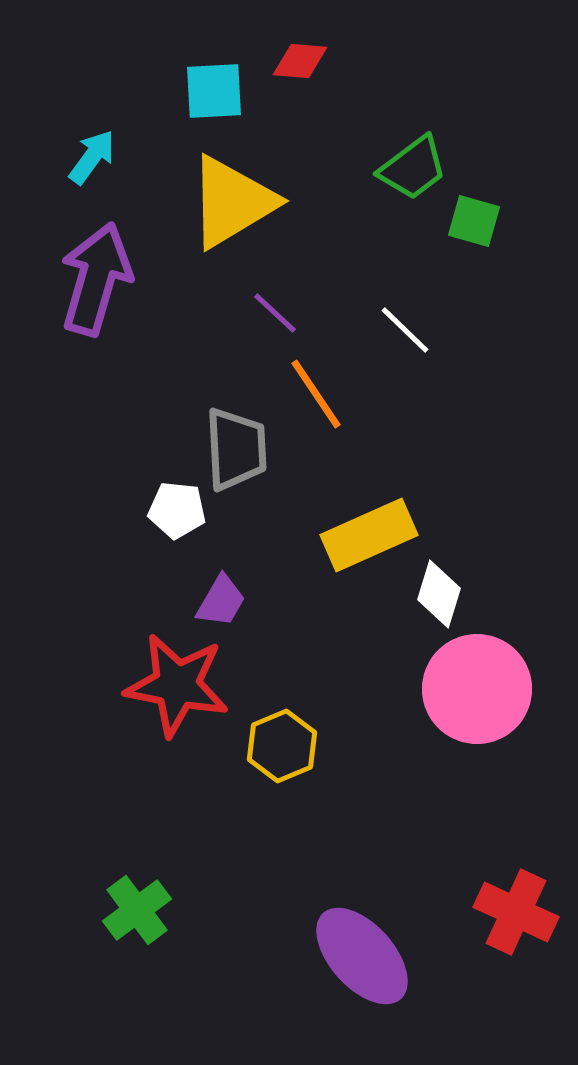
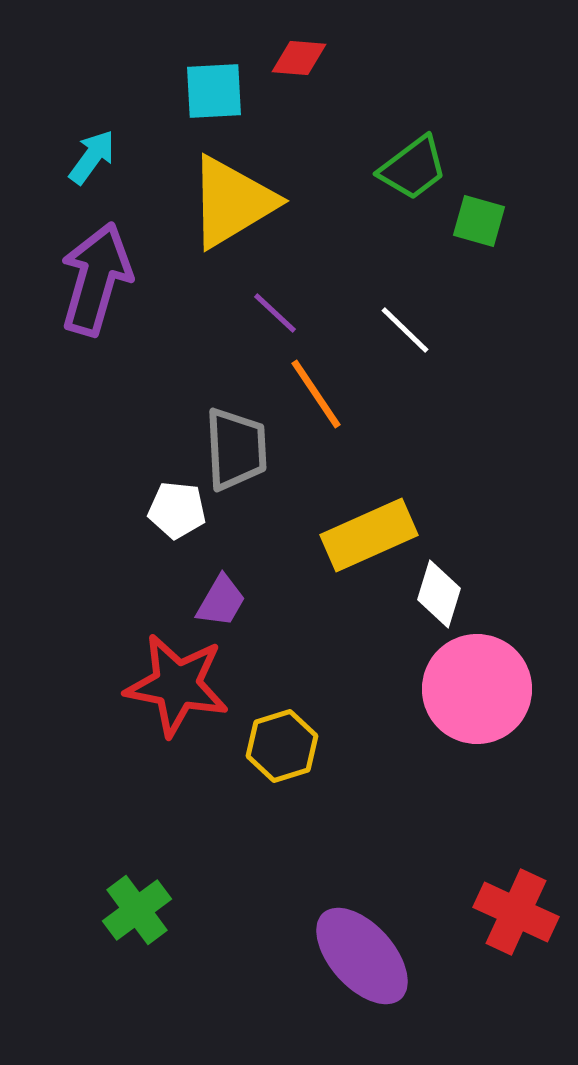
red diamond: moved 1 px left, 3 px up
green square: moved 5 px right
yellow hexagon: rotated 6 degrees clockwise
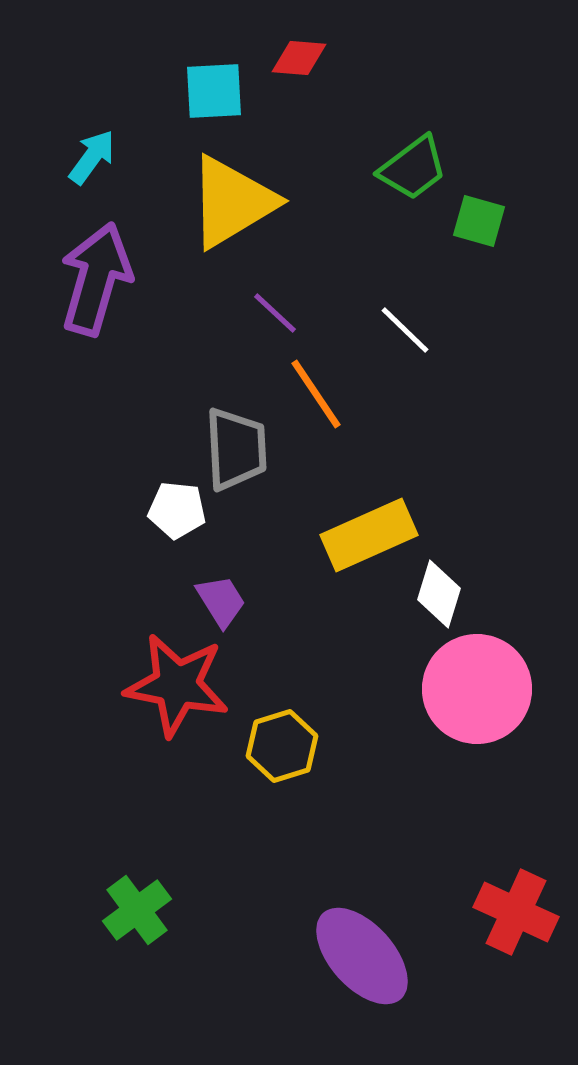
purple trapezoid: rotated 62 degrees counterclockwise
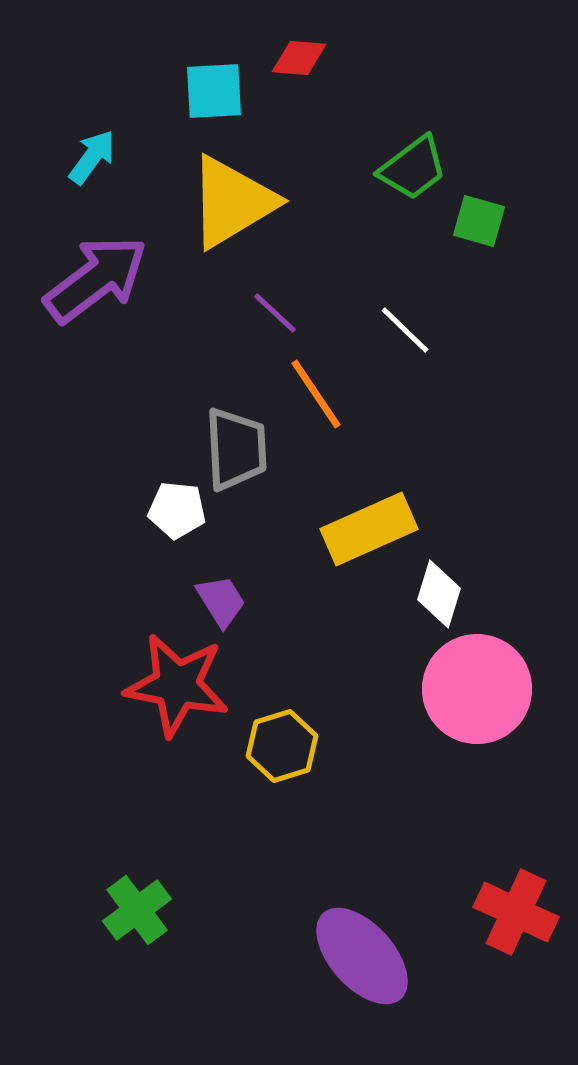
purple arrow: rotated 37 degrees clockwise
yellow rectangle: moved 6 px up
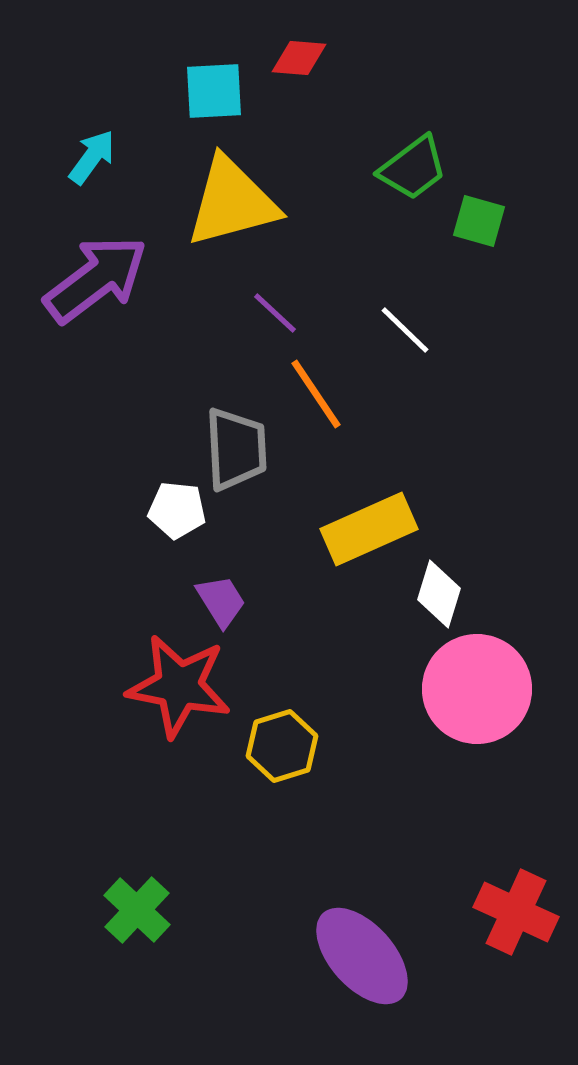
yellow triangle: rotated 16 degrees clockwise
red star: moved 2 px right, 1 px down
green cross: rotated 10 degrees counterclockwise
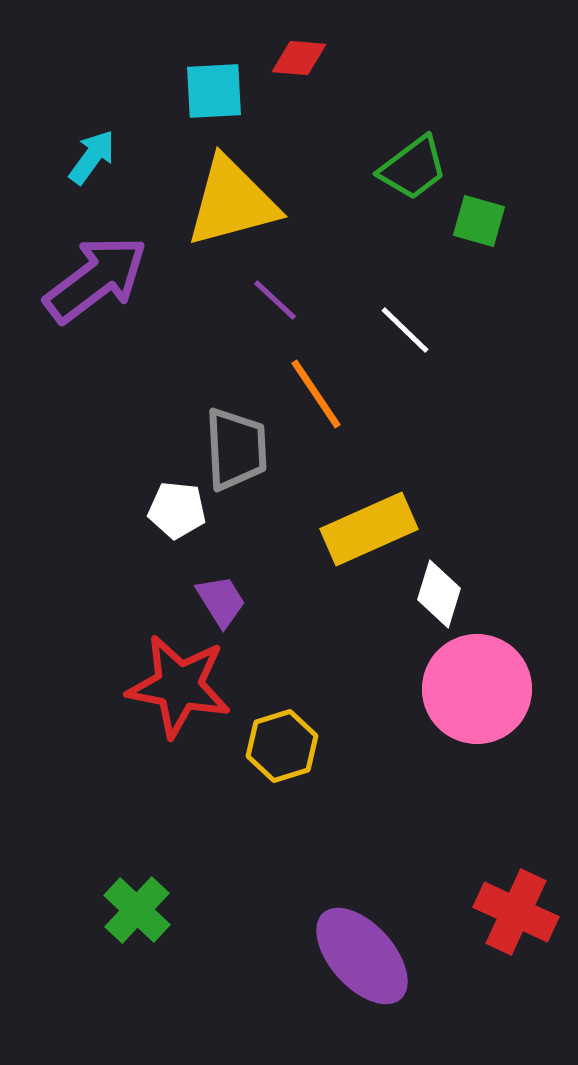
purple line: moved 13 px up
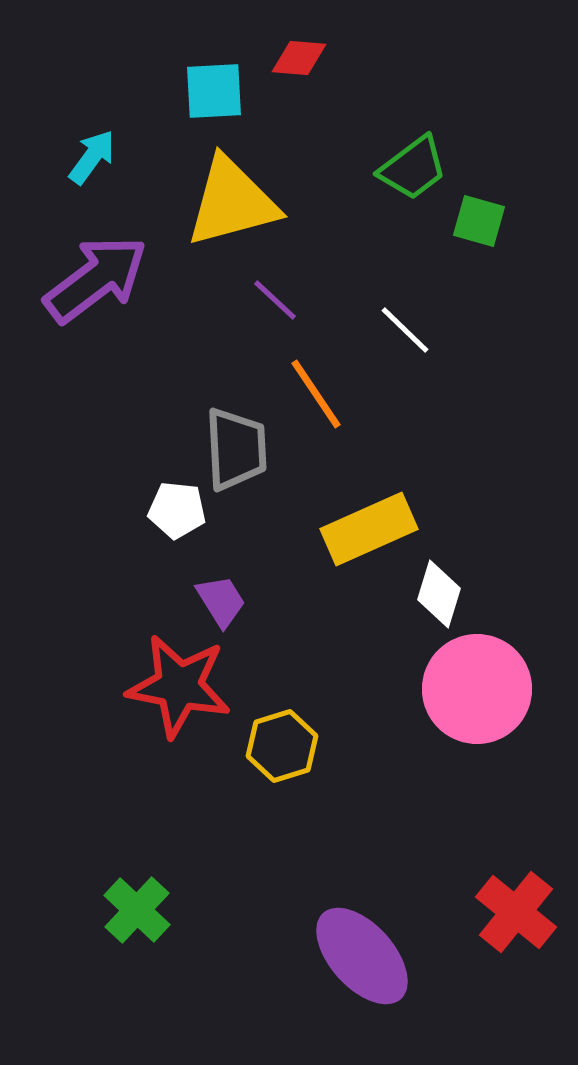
red cross: rotated 14 degrees clockwise
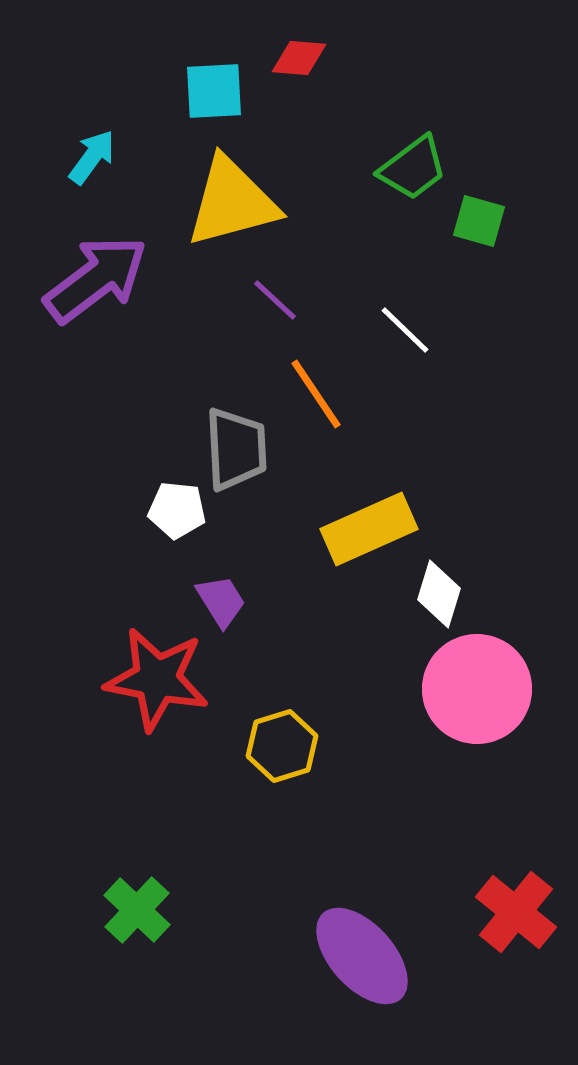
red star: moved 22 px left, 7 px up
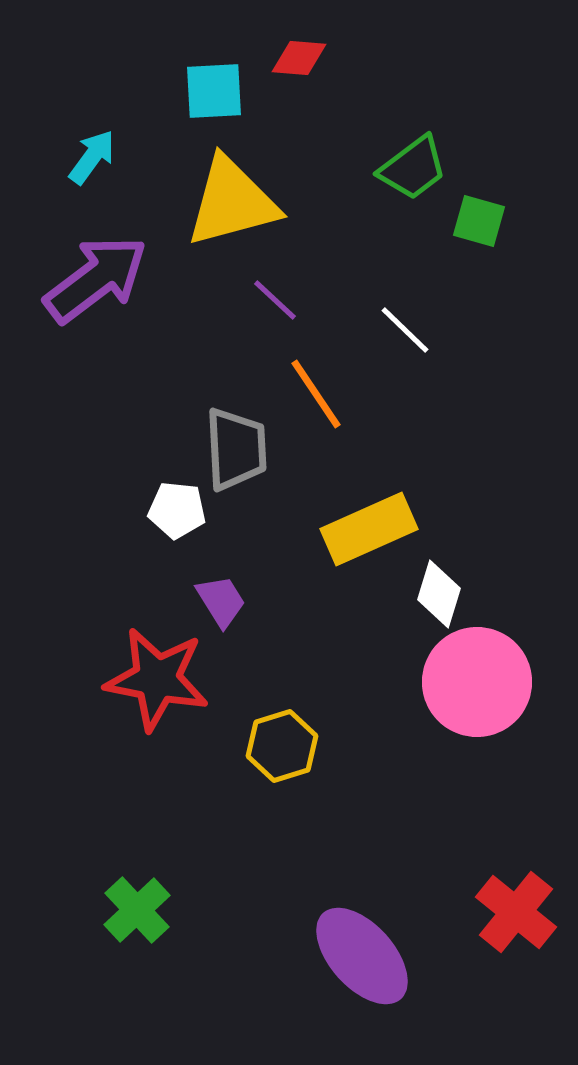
pink circle: moved 7 px up
green cross: rotated 4 degrees clockwise
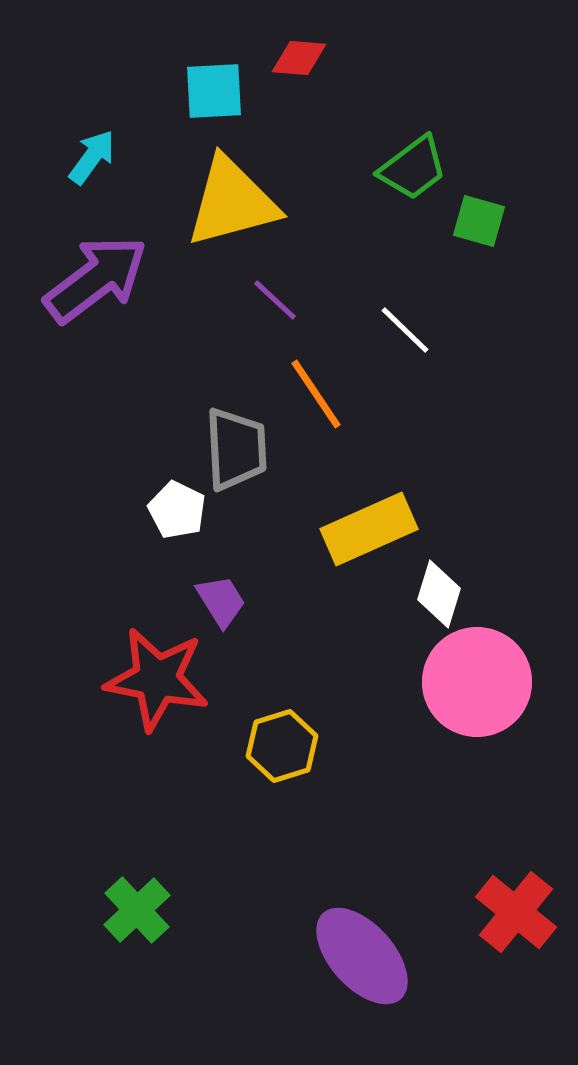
white pentagon: rotated 20 degrees clockwise
